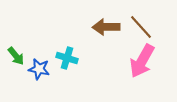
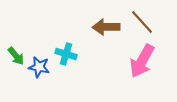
brown line: moved 1 px right, 5 px up
cyan cross: moved 1 px left, 4 px up
blue star: moved 2 px up
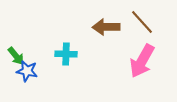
cyan cross: rotated 15 degrees counterclockwise
blue star: moved 12 px left, 4 px down
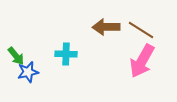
brown line: moved 1 px left, 8 px down; rotated 16 degrees counterclockwise
blue star: moved 1 px right, 1 px down; rotated 25 degrees counterclockwise
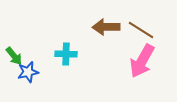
green arrow: moved 2 px left
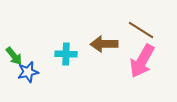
brown arrow: moved 2 px left, 17 px down
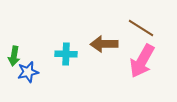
brown line: moved 2 px up
green arrow: rotated 48 degrees clockwise
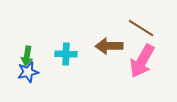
brown arrow: moved 5 px right, 2 px down
green arrow: moved 13 px right
